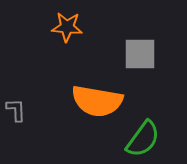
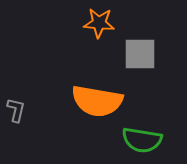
orange star: moved 32 px right, 4 px up
gray L-shape: rotated 15 degrees clockwise
green semicircle: moved 1 px left, 1 px down; rotated 63 degrees clockwise
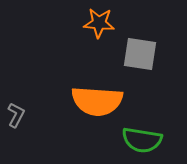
gray square: rotated 9 degrees clockwise
orange semicircle: rotated 6 degrees counterclockwise
gray L-shape: moved 5 px down; rotated 15 degrees clockwise
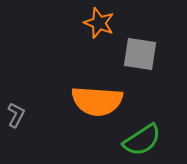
orange star: rotated 16 degrees clockwise
green semicircle: rotated 42 degrees counterclockwise
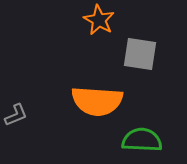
orange star: moved 3 px up; rotated 8 degrees clockwise
gray L-shape: rotated 40 degrees clockwise
green semicircle: rotated 144 degrees counterclockwise
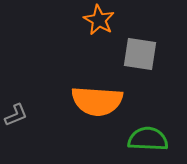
green semicircle: moved 6 px right, 1 px up
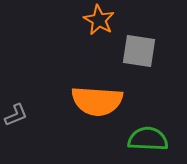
gray square: moved 1 px left, 3 px up
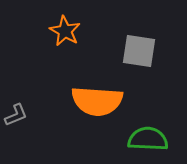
orange star: moved 34 px left, 11 px down
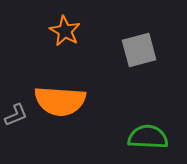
gray square: moved 1 px up; rotated 24 degrees counterclockwise
orange semicircle: moved 37 px left
green semicircle: moved 2 px up
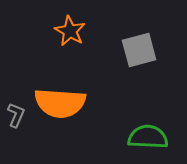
orange star: moved 5 px right
orange semicircle: moved 2 px down
gray L-shape: rotated 45 degrees counterclockwise
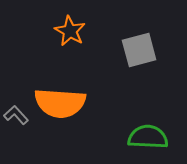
gray L-shape: rotated 65 degrees counterclockwise
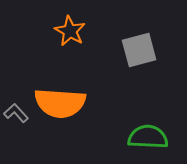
gray L-shape: moved 2 px up
